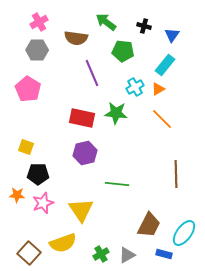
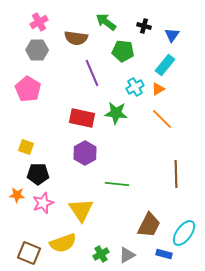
purple hexagon: rotated 15 degrees counterclockwise
brown square: rotated 20 degrees counterclockwise
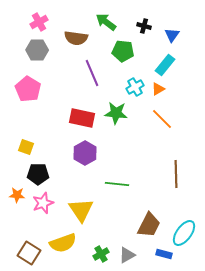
brown square: rotated 10 degrees clockwise
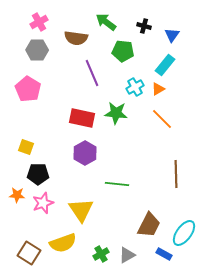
blue rectangle: rotated 14 degrees clockwise
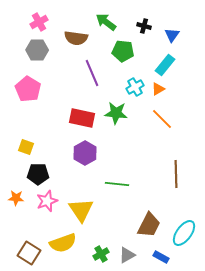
orange star: moved 1 px left, 3 px down
pink star: moved 4 px right, 2 px up
blue rectangle: moved 3 px left, 3 px down
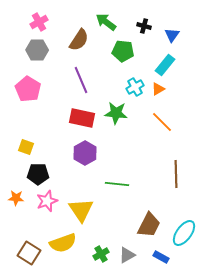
brown semicircle: moved 3 px right, 2 px down; rotated 65 degrees counterclockwise
purple line: moved 11 px left, 7 px down
orange line: moved 3 px down
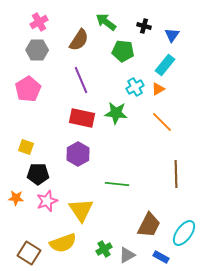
pink pentagon: rotated 10 degrees clockwise
purple hexagon: moved 7 px left, 1 px down
green cross: moved 3 px right, 5 px up
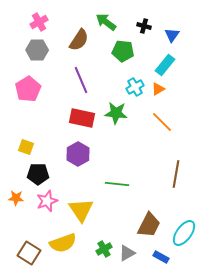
brown line: rotated 12 degrees clockwise
gray triangle: moved 2 px up
